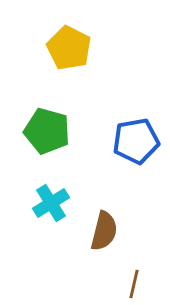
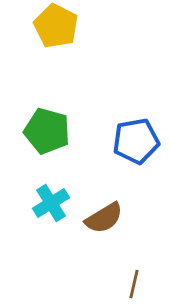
yellow pentagon: moved 13 px left, 22 px up
brown semicircle: moved 13 px up; rotated 45 degrees clockwise
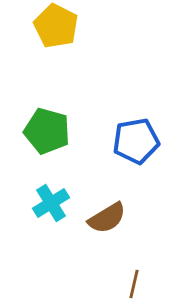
brown semicircle: moved 3 px right
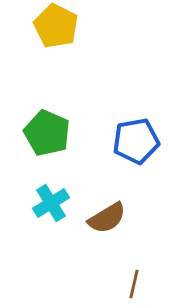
green pentagon: moved 2 px down; rotated 9 degrees clockwise
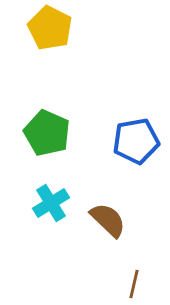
yellow pentagon: moved 6 px left, 2 px down
brown semicircle: moved 1 px right, 2 px down; rotated 105 degrees counterclockwise
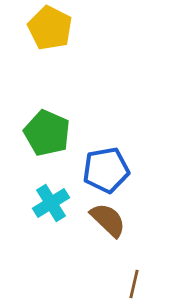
blue pentagon: moved 30 px left, 29 px down
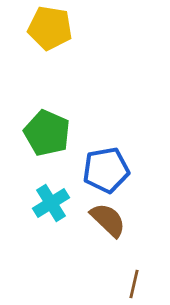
yellow pentagon: rotated 18 degrees counterclockwise
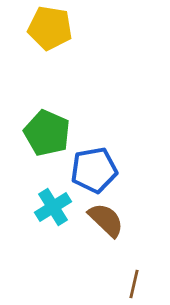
blue pentagon: moved 12 px left
cyan cross: moved 2 px right, 4 px down
brown semicircle: moved 2 px left
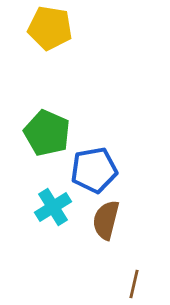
brown semicircle: rotated 120 degrees counterclockwise
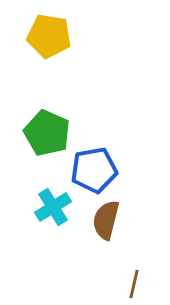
yellow pentagon: moved 1 px left, 8 px down
